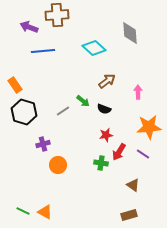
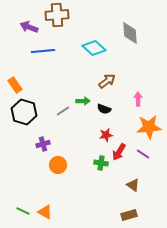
pink arrow: moved 7 px down
green arrow: rotated 40 degrees counterclockwise
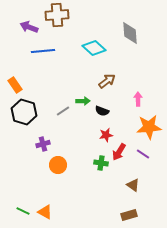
black semicircle: moved 2 px left, 2 px down
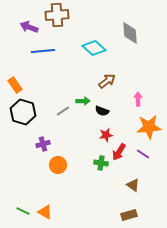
black hexagon: moved 1 px left
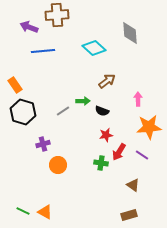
purple line: moved 1 px left, 1 px down
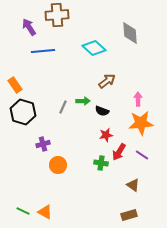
purple arrow: rotated 36 degrees clockwise
gray line: moved 4 px up; rotated 32 degrees counterclockwise
orange star: moved 8 px left, 4 px up
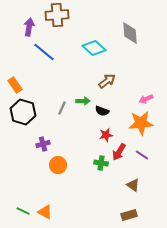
purple arrow: rotated 42 degrees clockwise
blue line: moved 1 px right, 1 px down; rotated 45 degrees clockwise
pink arrow: moved 8 px right; rotated 112 degrees counterclockwise
gray line: moved 1 px left, 1 px down
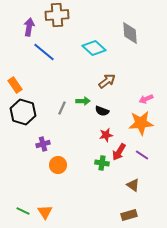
green cross: moved 1 px right
orange triangle: rotated 28 degrees clockwise
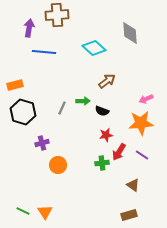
purple arrow: moved 1 px down
blue line: rotated 35 degrees counterclockwise
orange rectangle: rotated 70 degrees counterclockwise
purple cross: moved 1 px left, 1 px up
green cross: rotated 16 degrees counterclockwise
